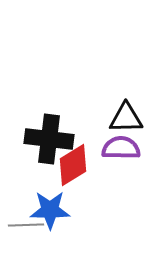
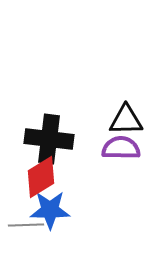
black triangle: moved 2 px down
red diamond: moved 32 px left, 12 px down
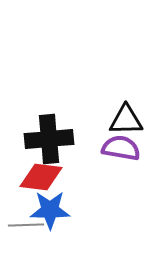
black cross: rotated 12 degrees counterclockwise
purple semicircle: rotated 9 degrees clockwise
red diamond: rotated 39 degrees clockwise
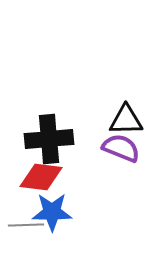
purple semicircle: rotated 12 degrees clockwise
blue star: moved 2 px right, 2 px down
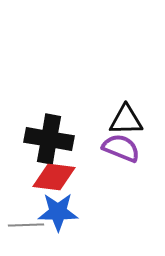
black cross: rotated 15 degrees clockwise
red diamond: moved 13 px right
blue star: moved 6 px right
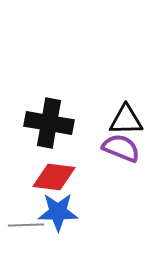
black cross: moved 16 px up
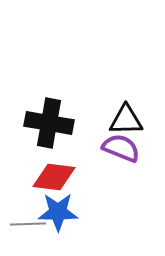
gray line: moved 2 px right, 1 px up
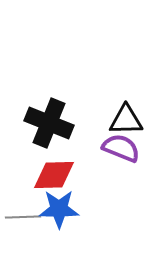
black cross: rotated 12 degrees clockwise
red diamond: moved 2 px up; rotated 9 degrees counterclockwise
blue star: moved 1 px right, 3 px up
gray line: moved 5 px left, 7 px up
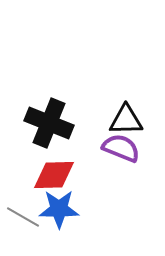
gray line: rotated 32 degrees clockwise
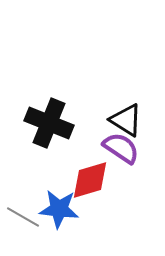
black triangle: rotated 33 degrees clockwise
purple semicircle: rotated 12 degrees clockwise
red diamond: moved 36 px right, 5 px down; rotated 15 degrees counterclockwise
blue star: rotated 6 degrees clockwise
